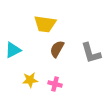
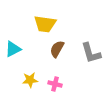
cyan triangle: moved 1 px up
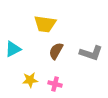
brown semicircle: moved 1 px left, 2 px down
gray L-shape: rotated 55 degrees counterclockwise
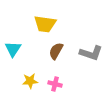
cyan triangle: rotated 30 degrees counterclockwise
yellow star: moved 1 px down
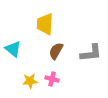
yellow trapezoid: rotated 85 degrees clockwise
cyan triangle: rotated 24 degrees counterclockwise
gray L-shape: rotated 25 degrees counterclockwise
pink cross: moved 3 px left, 5 px up
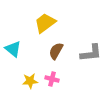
yellow trapezoid: moved 1 px up; rotated 50 degrees clockwise
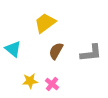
pink cross: moved 5 px down; rotated 24 degrees clockwise
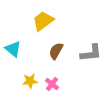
yellow trapezoid: moved 2 px left, 2 px up
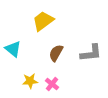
brown semicircle: moved 2 px down
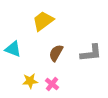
cyan triangle: rotated 18 degrees counterclockwise
